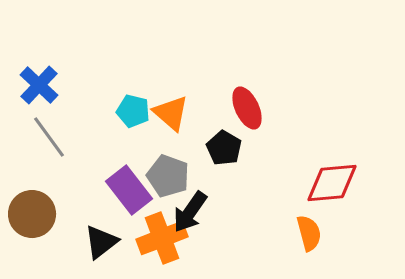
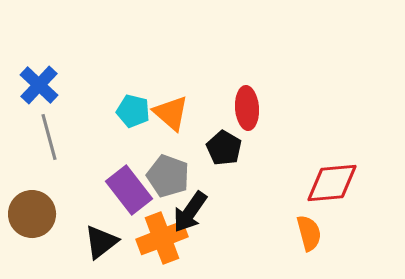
red ellipse: rotated 21 degrees clockwise
gray line: rotated 21 degrees clockwise
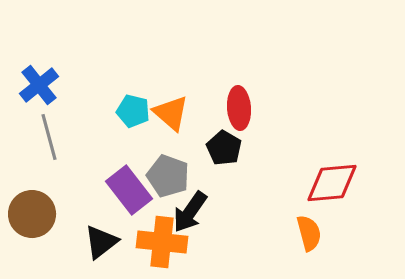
blue cross: rotated 9 degrees clockwise
red ellipse: moved 8 px left
orange cross: moved 4 px down; rotated 27 degrees clockwise
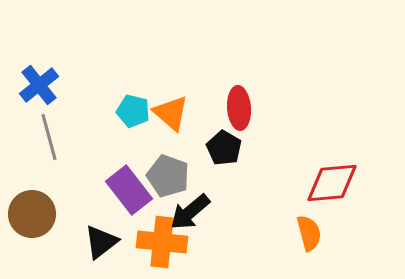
black arrow: rotated 15 degrees clockwise
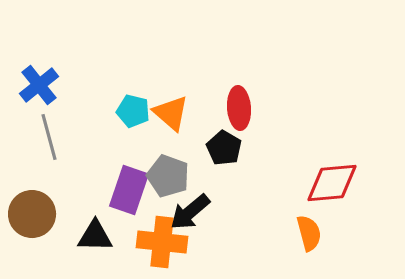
purple rectangle: rotated 57 degrees clockwise
black triangle: moved 6 px left, 6 px up; rotated 39 degrees clockwise
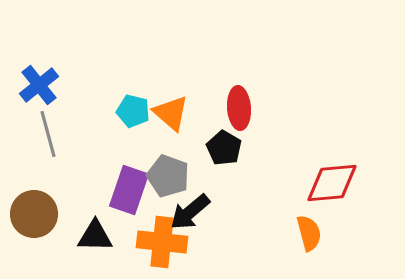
gray line: moved 1 px left, 3 px up
brown circle: moved 2 px right
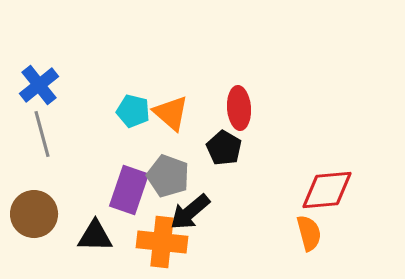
gray line: moved 6 px left
red diamond: moved 5 px left, 7 px down
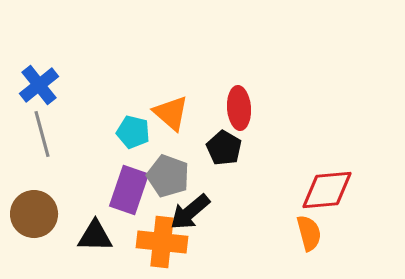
cyan pentagon: moved 21 px down
